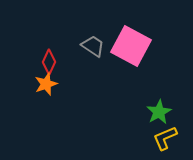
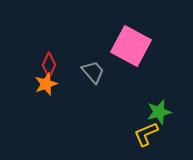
gray trapezoid: moved 26 px down; rotated 15 degrees clockwise
red diamond: moved 3 px down
green star: rotated 15 degrees clockwise
yellow L-shape: moved 19 px left, 4 px up
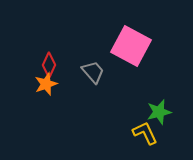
yellow L-shape: moved 1 px left, 1 px up; rotated 88 degrees clockwise
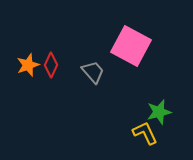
red diamond: moved 2 px right
orange star: moved 18 px left, 19 px up
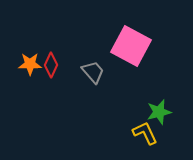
orange star: moved 2 px right, 1 px up; rotated 20 degrees clockwise
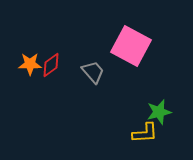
red diamond: rotated 30 degrees clockwise
yellow L-shape: rotated 112 degrees clockwise
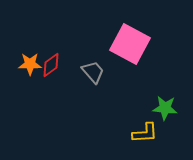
pink square: moved 1 px left, 2 px up
green star: moved 6 px right, 4 px up; rotated 20 degrees clockwise
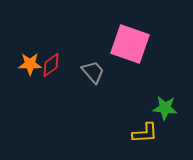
pink square: rotated 9 degrees counterclockwise
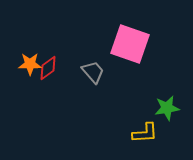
red diamond: moved 3 px left, 3 px down
green star: moved 2 px right; rotated 15 degrees counterclockwise
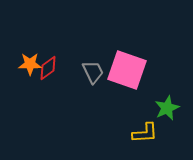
pink square: moved 3 px left, 26 px down
gray trapezoid: rotated 15 degrees clockwise
green star: rotated 15 degrees counterclockwise
